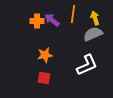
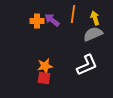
orange star: moved 11 px down
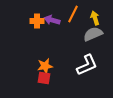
orange line: rotated 18 degrees clockwise
purple arrow: rotated 21 degrees counterclockwise
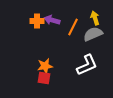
orange line: moved 13 px down
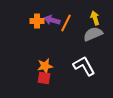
orange line: moved 7 px left, 4 px up
white L-shape: moved 3 px left, 1 px down; rotated 95 degrees counterclockwise
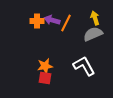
red square: moved 1 px right
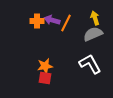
white L-shape: moved 6 px right, 2 px up
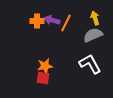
gray semicircle: moved 1 px down
red square: moved 2 px left
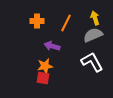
purple arrow: moved 26 px down
white L-shape: moved 2 px right, 2 px up
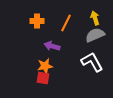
gray semicircle: moved 2 px right
